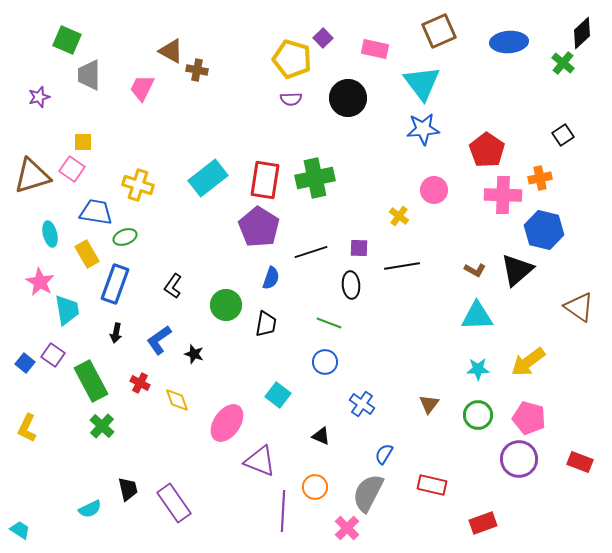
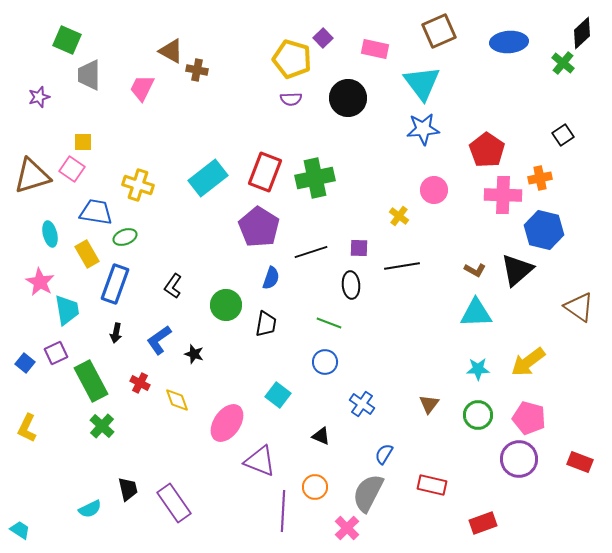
red rectangle at (265, 180): moved 8 px up; rotated 12 degrees clockwise
cyan triangle at (477, 316): moved 1 px left, 3 px up
purple square at (53, 355): moved 3 px right, 2 px up; rotated 30 degrees clockwise
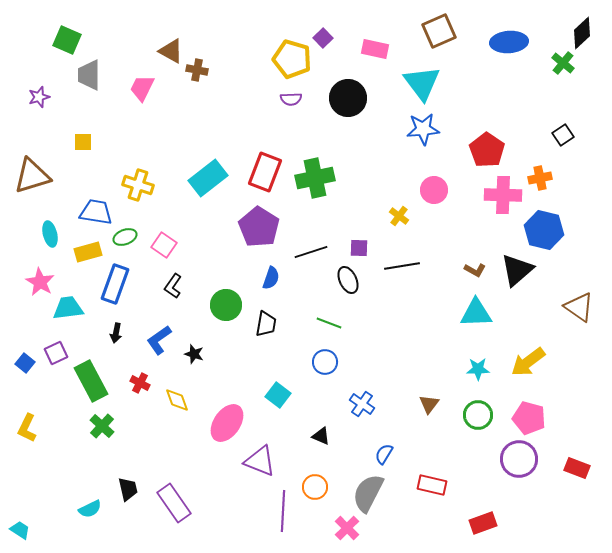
pink square at (72, 169): moved 92 px right, 76 px down
yellow rectangle at (87, 254): moved 1 px right, 2 px up; rotated 76 degrees counterclockwise
black ellipse at (351, 285): moved 3 px left, 5 px up; rotated 20 degrees counterclockwise
cyan trapezoid at (67, 310): moved 1 px right, 2 px up; rotated 88 degrees counterclockwise
red rectangle at (580, 462): moved 3 px left, 6 px down
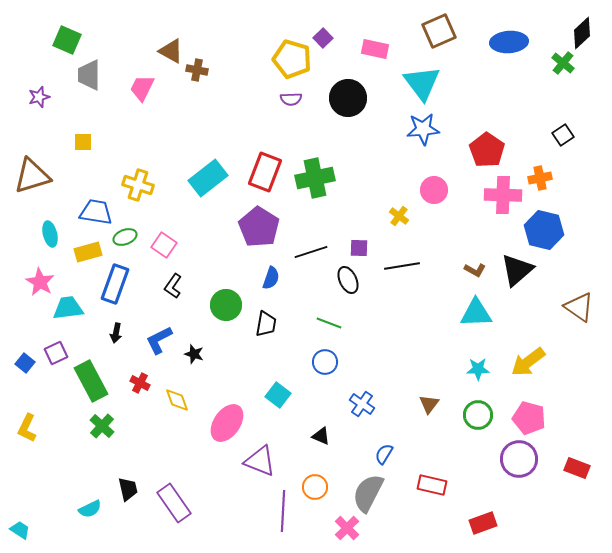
blue L-shape at (159, 340): rotated 8 degrees clockwise
